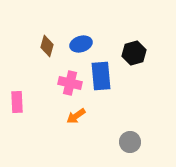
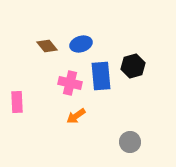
brown diamond: rotated 55 degrees counterclockwise
black hexagon: moved 1 px left, 13 px down
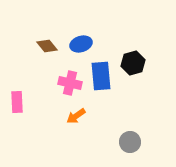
black hexagon: moved 3 px up
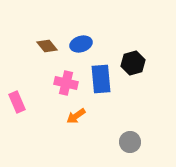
blue rectangle: moved 3 px down
pink cross: moved 4 px left
pink rectangle: rotated 20 degrees counterclockwise
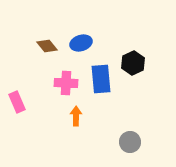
blue ellipse: moved 1 px up
black hexagon: rotated 10 degrees counterclockwise
pink cross: rotated 10 degrees counterclockwise
orange arrow: rotated 126 degrees clockwise
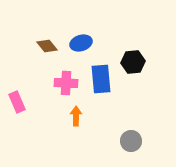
black hexagon: moved 1 px up; rotated 20 degrees clockwise
gray circle: moved 1 px right, 1 px up
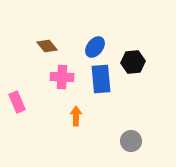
blue ellipse: moved 14 px right, 4 px down; rotated 35 degrees counterclockwise
pink cross: moved 4 px left, 6 px up
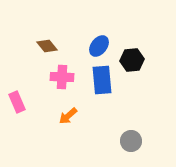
blue ellipse: moved 4 px right, 1 px up
black hexagon: moved 1 px left, 2 px up
blue rectangle: moved 1 px right, 1 px down
orange arrow: moved 8 px left; rotated 132 degrees counterclockwise
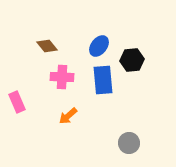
blue rectangle: moved 1 px right
gray circle: moved 2 px left, 2 px down
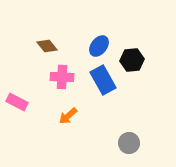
blue rectangle: rotated 24 degrees counterclockwise
pink rectangle: rotated 40 degrees counterclockwise
